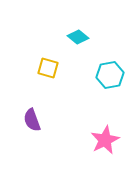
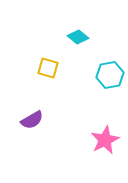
purple semicircle: rotated 100 degrees counterclockwise
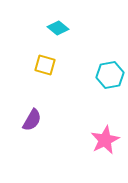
cyan diamond: moved 20 px left, 9 px up
yellow square: moved 3 px left, 3 px up
purple semicircle: rotated 30 degrees counterclockwise
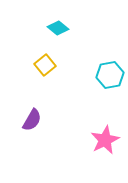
yellow square: rotated 35 degrees clockwise
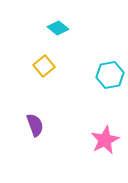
yellow square: moved 1 px left, 1 px down
purple semicircle: moved 3 px right, 5 px down; rotated 50 degrees counterclockwise
